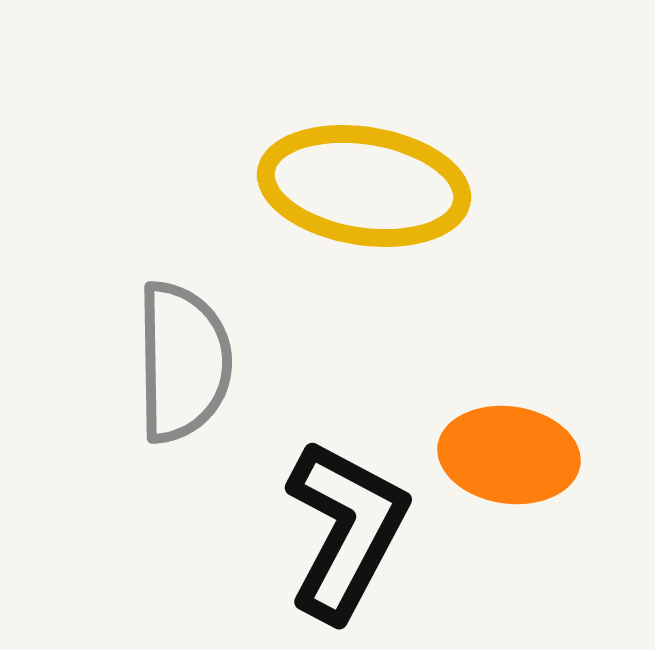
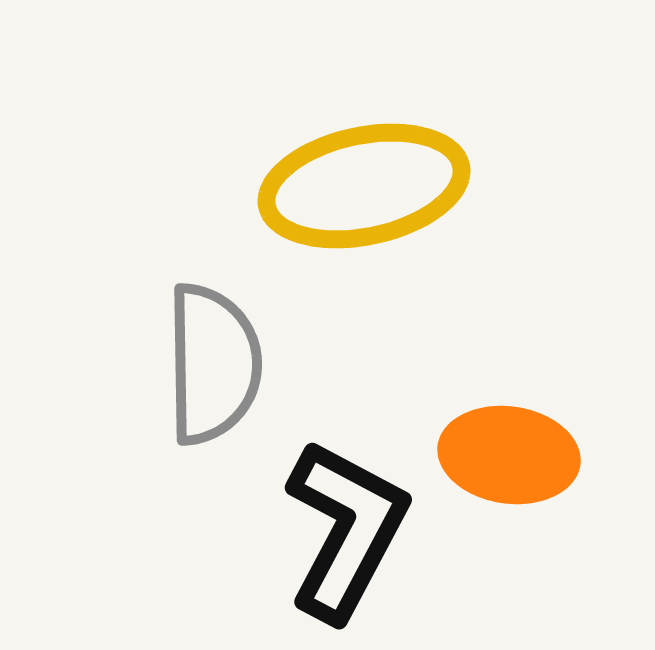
yellow ellipse: rotated 21 degrees counterclockwise
gray semicircle: moved 30 px right, 2 px down
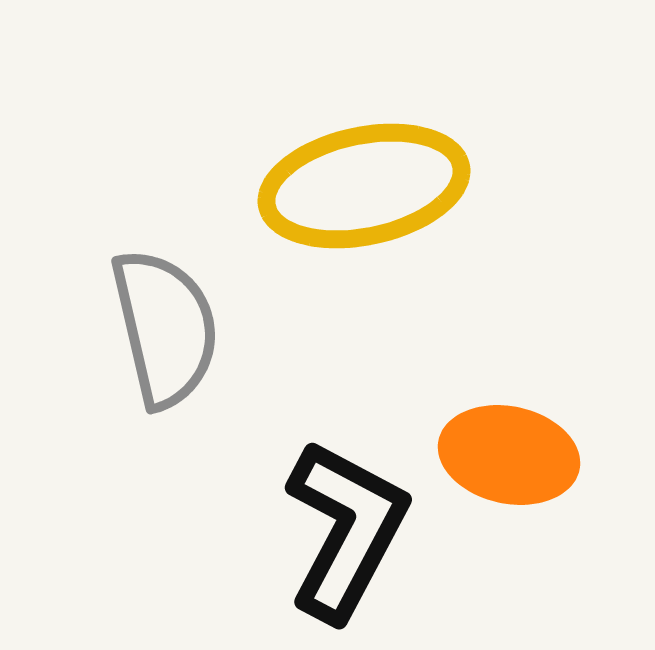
gray semicircle: moved 48 px left, 36 px up; rotated 12 degrees counterclockwise
orange ellipse: rotated 4 degrees clockwise
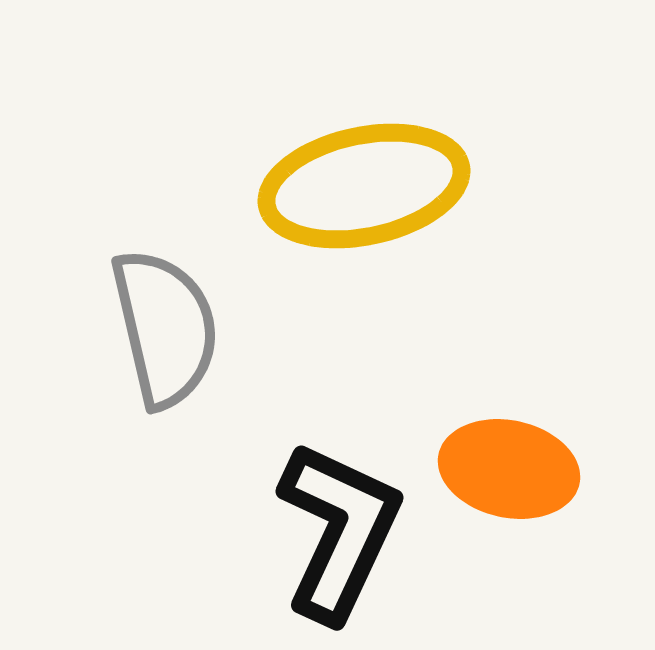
orange ellipse: moved 14 px down
black L-shape: moved 7 px left, 1 px down; rotated 3 degrees counterclockwise
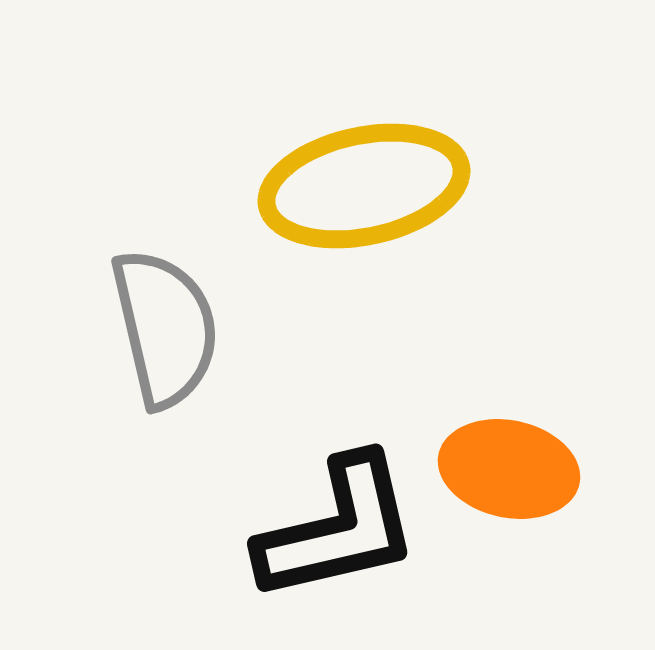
black L-shape: moved 1 px left, 2 px up; rotated 52 degrees clockwise
